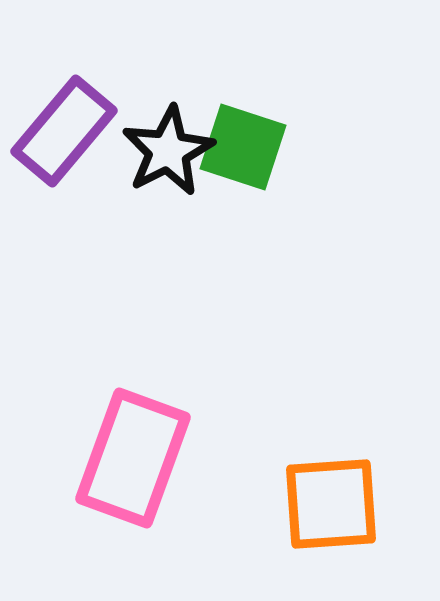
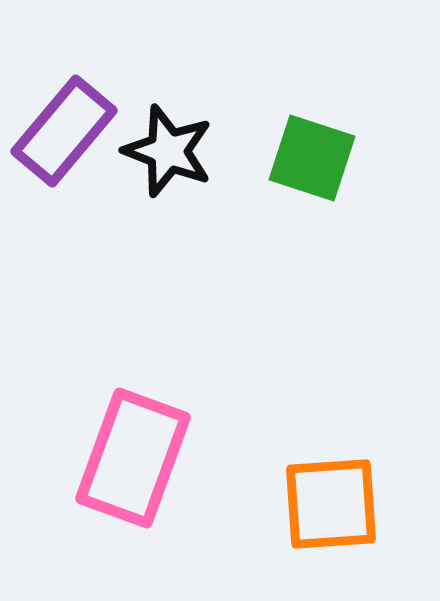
green square: moved 69 px right, 11 px down
black star: rotated 24 degrees counterclockwise
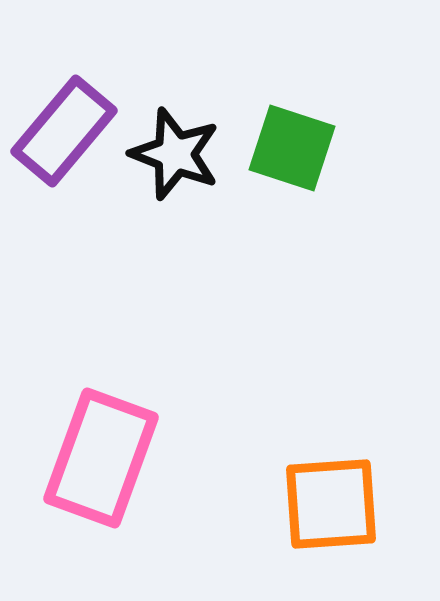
black star: moved 7 px right, 3 px down
green square: moved 20 px left, 10 px up
pink rectangle: moved 32 px left
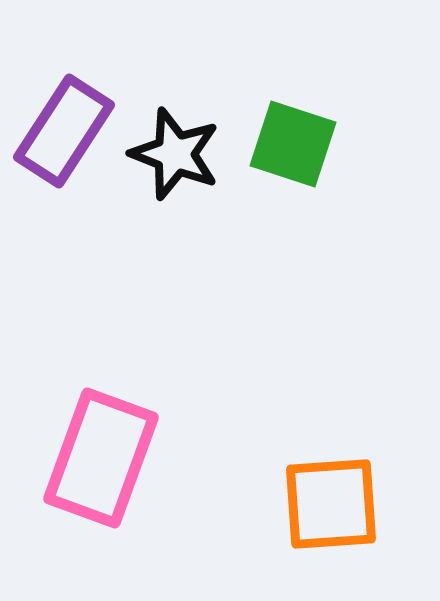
purple rectangle: rotated 7 degrees counterclockwise
green square: moved 1 px right, 4 px up
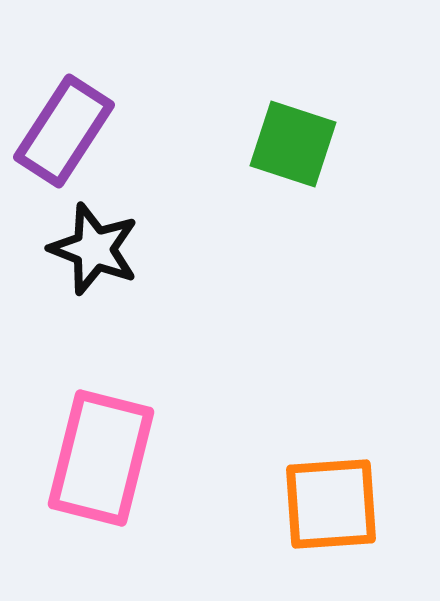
black star: moved 81 px left, 95 px down
pink rectangle: rotated 6 degrees counterclockwise
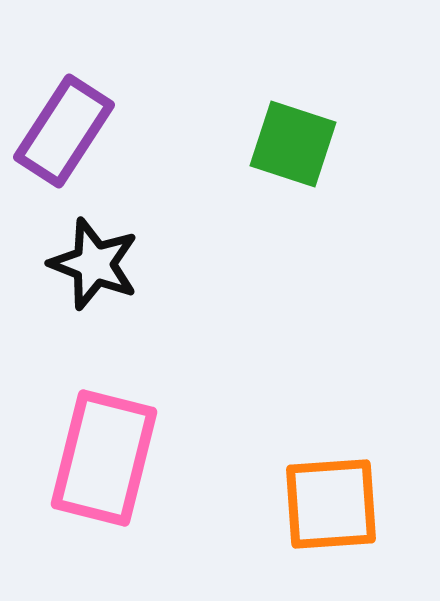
black star: moved 15 px down
pink rectangle: moved 3 px right
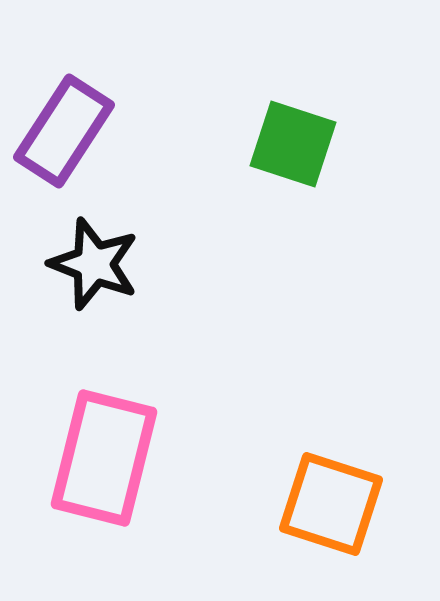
orange square: rotated 22 degrees clockwise
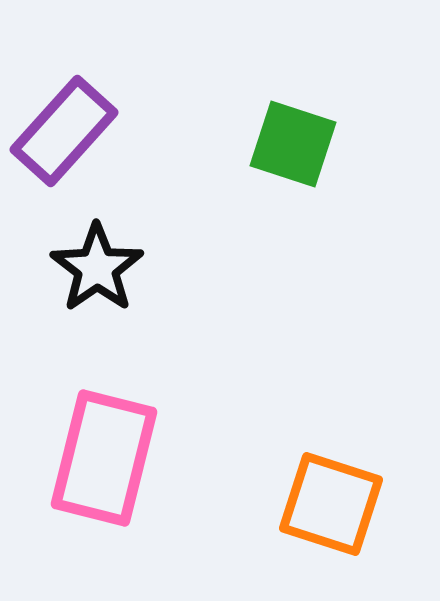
purple rectangle: rotated 9 degrees clockwise
black star: moved 3 px right, 4 px down; rotated 16 degrees clockwise
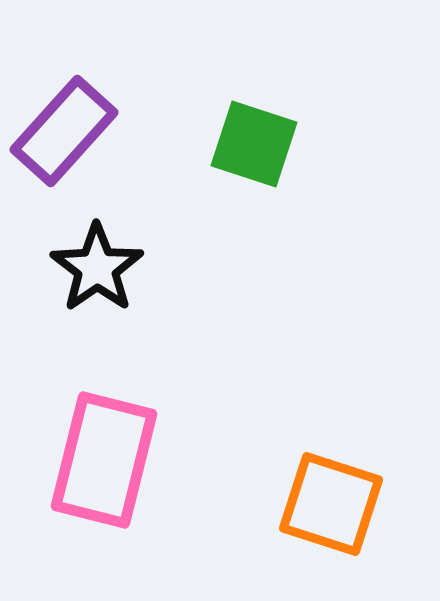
green square: moved 39 px left
pink rectangle: moved 2 px down
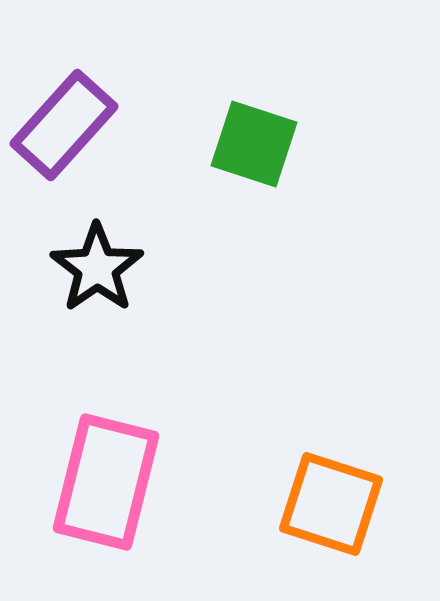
purple rectangle: moved 6 px up
pink rectangle: moved 2 px right, 22 px down
